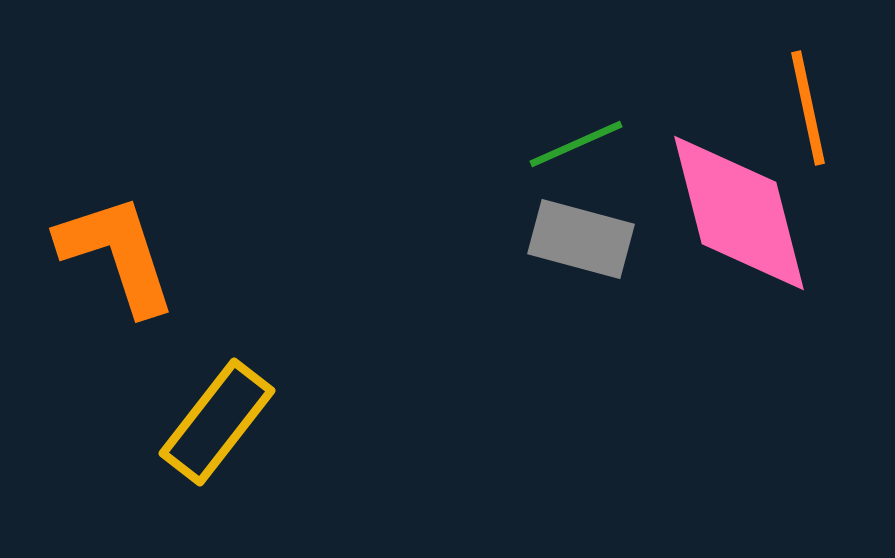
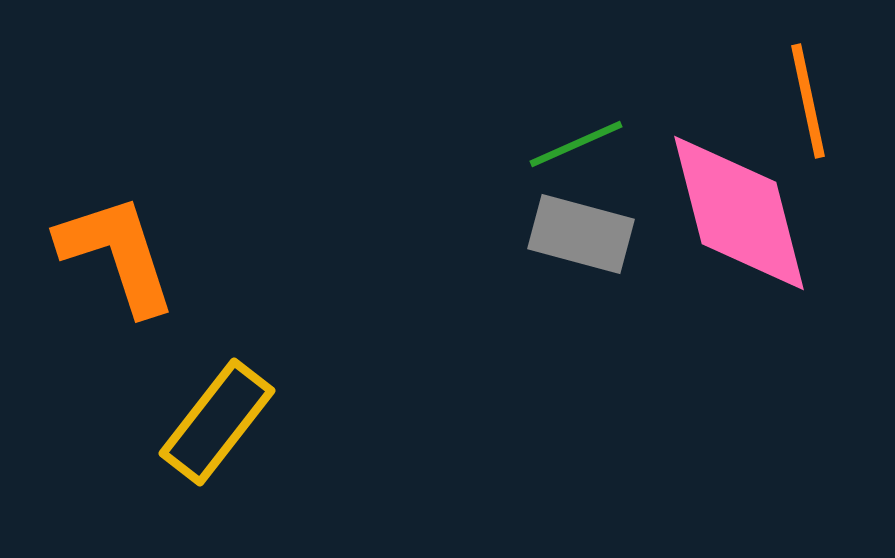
orange line: moved 7 px up
gray rectangle: moved 5 px up
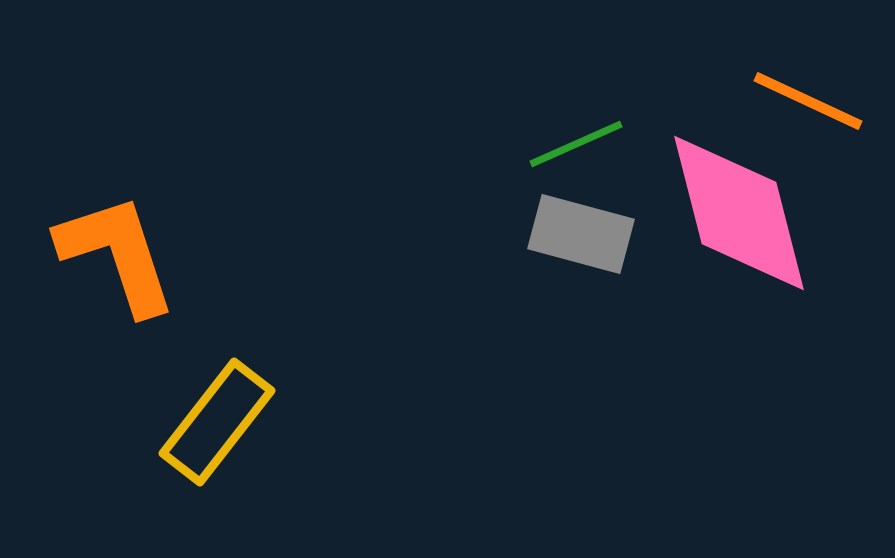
orange line: rotated 53 degrees counterclockwise
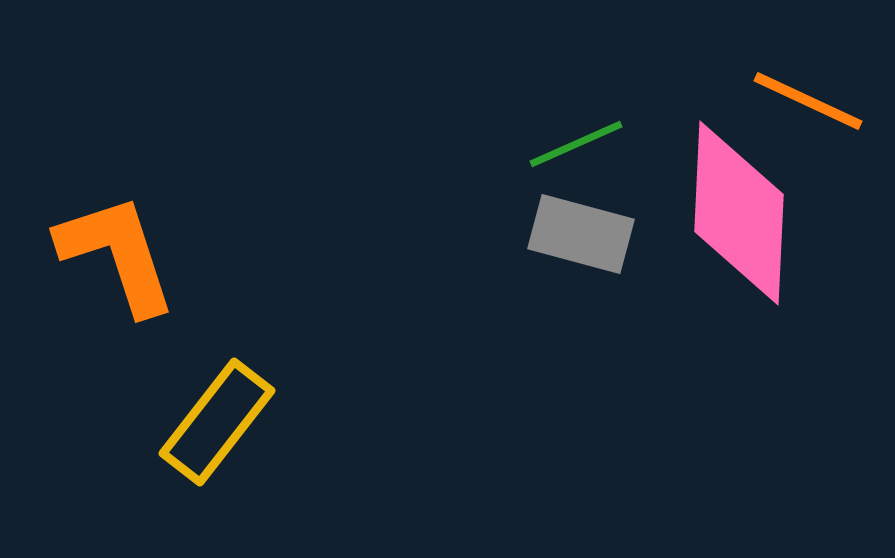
pink diamond: rotated 17 degrees clockwise
